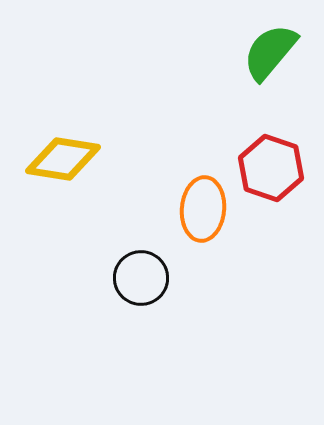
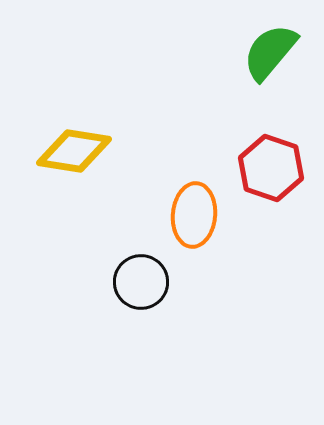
yellow diamond: moved 11 px right, 8 px up
orange ellipse: moved 9 px left, 6 px down
black circle: moved 4 px down
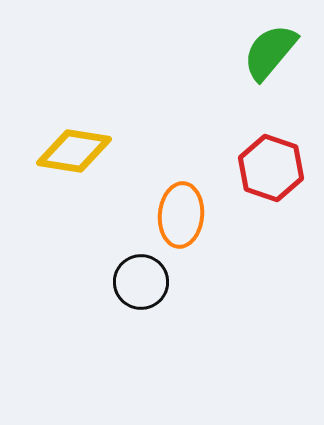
orange ellipse: moved 13 px left
